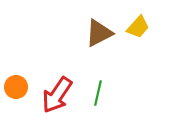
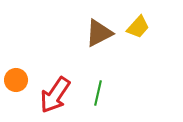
orange circle: moved 7 px up
red arrow: moved 2 px left
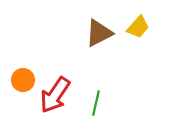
orange circle: moved 7 px right
green line: moved 2 px left, 10 px down
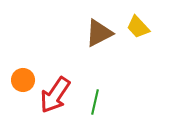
yellow trapezoid: rotated 95 degrees clockwise
green line: moved 1 px left, 1 px up
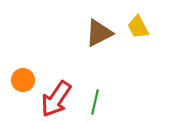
yellow trapezoid: rotated 15 degrees clockwise
red arrow: moved 1 px right, 4 px down
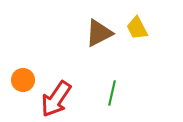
yellow trapezoid: moved 1 px left, 1 px down
green line: moved 17 px right, 9 px up
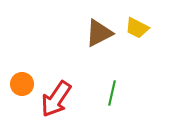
yellow trapezoid: rotated 35 degrees counterclockwise
orange circle: moved 1 px left, 4 px down
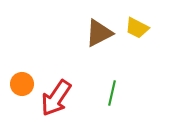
red arrow: moved 1 px up
